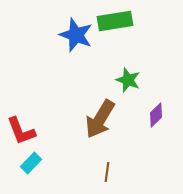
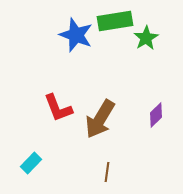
green star: moved 18 px right, 42 px up; rotated 20 degrees clockwise
red L-shape: moved 37 px right, 23 px up
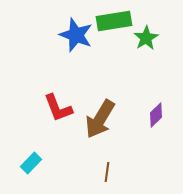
green rectangle: moved 1 px left
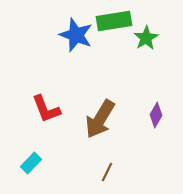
red L-shape: moved 12 px left, 1 px down
purple diamond: rotated 15 degrees counterclockwise
brown line: rotated 18 degrees clockwise
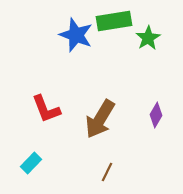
green star: moved 2 px right
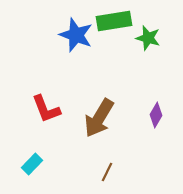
green star: rotated 25 degrees counterclockwise
brown arrow: moved 1 px left, 1 px up
cyan rectangle: moved 1 px right, 1 px down
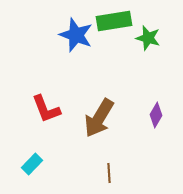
brown line: moved 2 px right, 1 px down; rotated 30 degrees counterclockwise
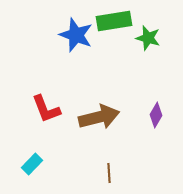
brown arrow: moved 1 px up; rotated 135 degrees counterclockwise
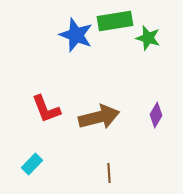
green rectangle: moved 1 px right
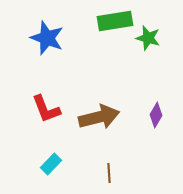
blue star: moved 29 px left, 3 px down
cyan rectangle: moved 19 px right
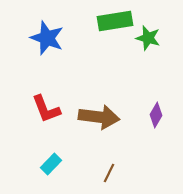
brown arrow: rotated 21 degrees clockwise
brown line: rotated 30 degrees clockwise
